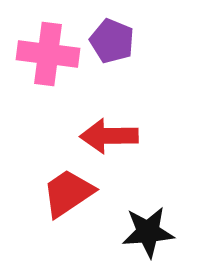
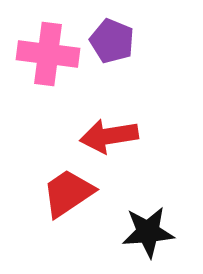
red arrow: rotated 8 degrees counterclockwise
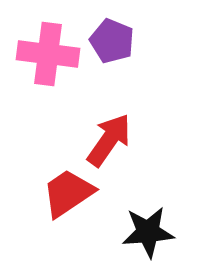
red arrow: moved 4 px down; rotated 134 degrees clockwise
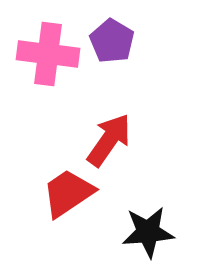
purple pentagon: rotated 9 degrees clockwise
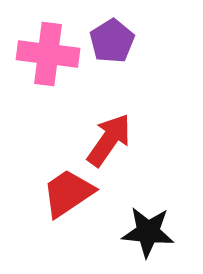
purple pentagon: rotated 9 degrees clockwise
black star: rotated 10 degrees clockwise
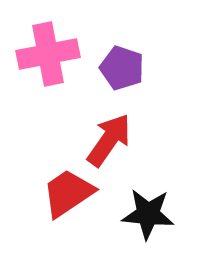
purple pentagon: moved 10 px right, 27 px down; rotated 21 degrees counterclockwise
pink cross: rotated 18 degrees counterclockwise
black star: moved 18 px up
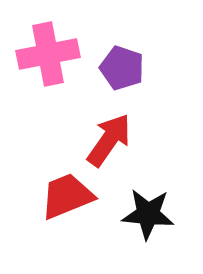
red trapezoid: moved 1 px left, 3 px down; rotated 12 degrees clockwise
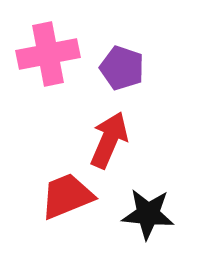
red arrow: rotated 12 degrees counterclockwise
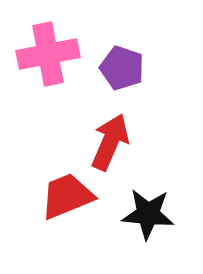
red arrow: moved 1 px right, 2 px down
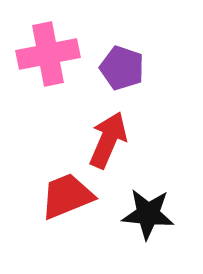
red arrow: moved 2 px left, 2 px up
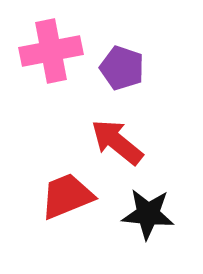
pink cross: moved 3 px right, 3 px up
red arrow: moved 9 px right, 2 px down; rotated 74 degrees counterclockwise
